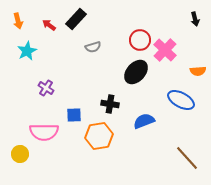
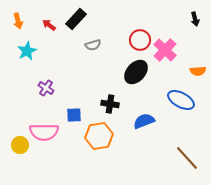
gray semicircle: moved 2 px up
yellow circle: moved 9 px up
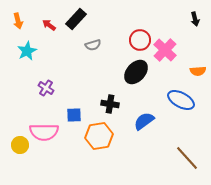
blue semicircle: rotated 15 degrees counterclockwise
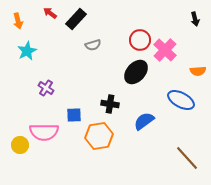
red arrow: moved 1 px right, 12 px up
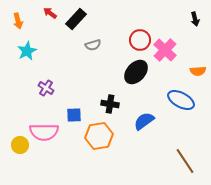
brown line: moved 2 px left, 3 px down; rotated 8 degrees clockwise
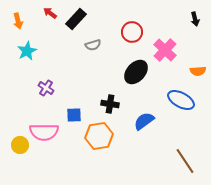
red circle: moved 8 px left, 8 px up
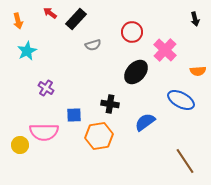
blue semicircle: moved 1 px right, 1 px down
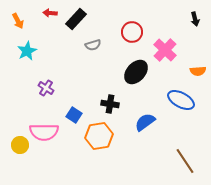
red arrow: rotated 32 degrees counterclockwise
orange arrow: rotated 14 degrees counterclockwise
blue square: rotated 35 degrees clockwise
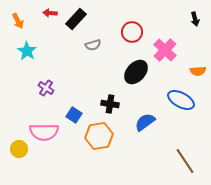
cyan star: rotated 12 degrees counterclockwise
yellow circle: moved 1 px left, 4 px down
